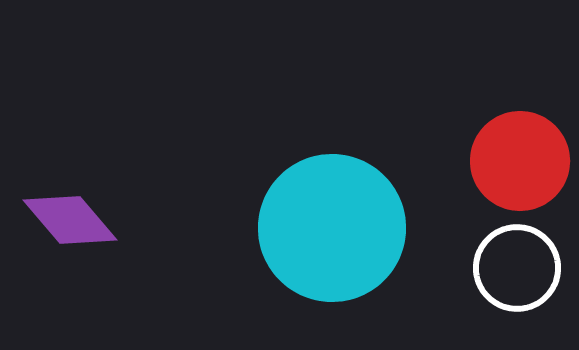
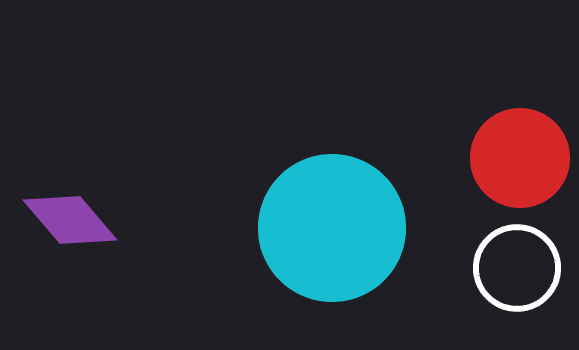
red circle: moved 3 px up
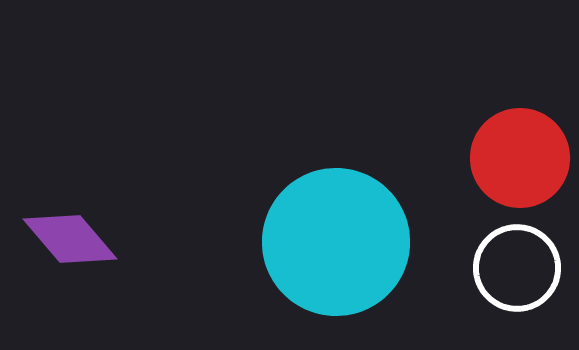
purple diamond: moved 19 px down
cyan circle: moved 4 px right, 14 px down
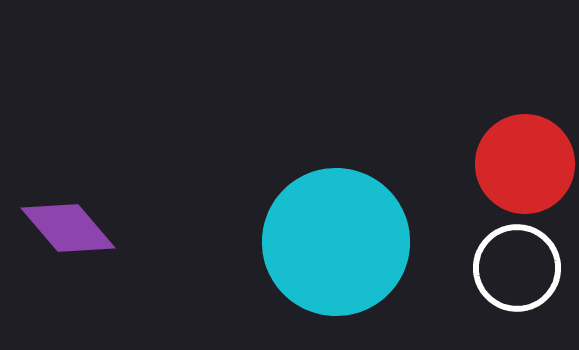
red circle: moved 5 px right, 6 px down
purple diamond: moved 2 px left, 11 px up
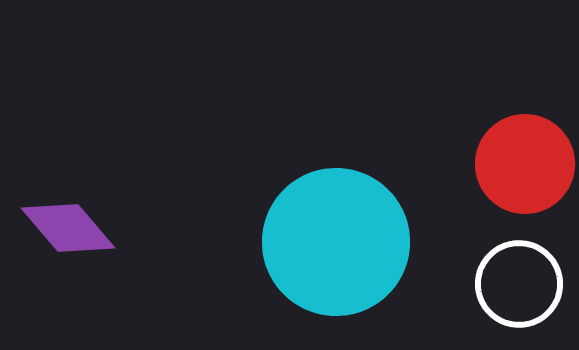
white circle: moved 2 px right, 16 px down
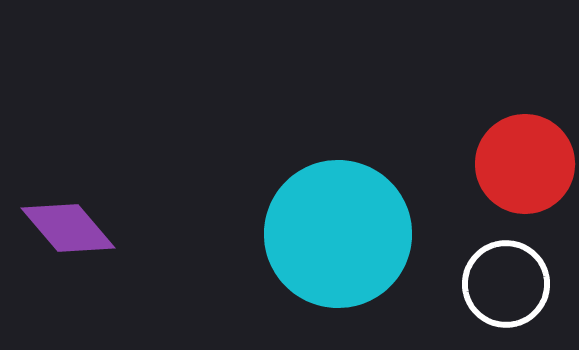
cyan circle: moved 2 px right, 8 px up
white circle: moved 13 px left
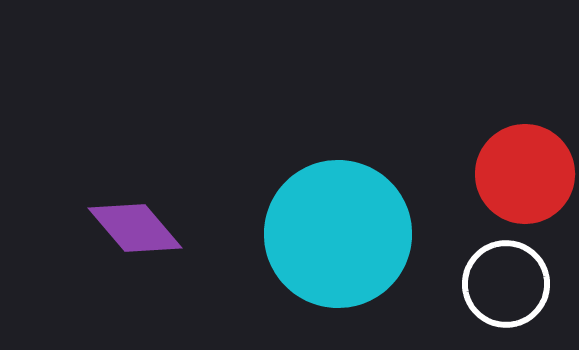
red circle: moved 10 px down
purple diamond: moved 67 px right
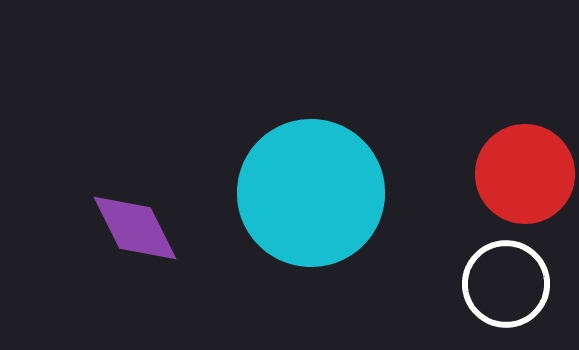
purple diamond: rotated 14 degrees clockwise
cyan circle: moved 27 px left, 41 px up
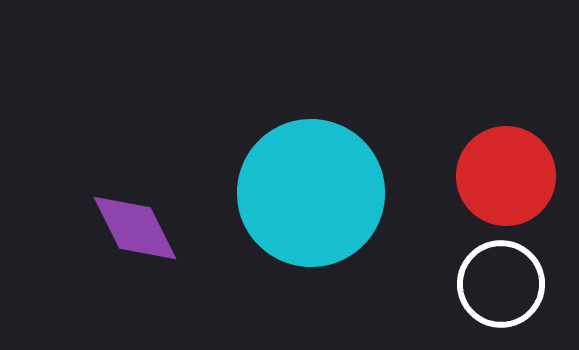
red circle: moved 19 px left, 2 px down
white circle: moved 5 px left
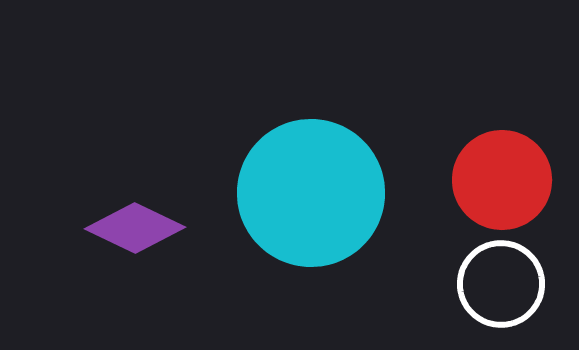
red circle: moved 4 px left, 4 px down
purple diamond: rotated 38 degrees counterclockwise
